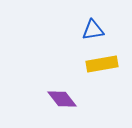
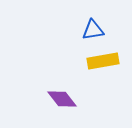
yellow rectangle: moved 1 px right, 3 px up
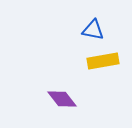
blue triangle: rotated 20 degrees clockwise
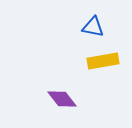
blue triangle: moved 3 px up
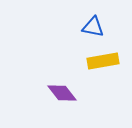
purple diamond: moved 6 px up
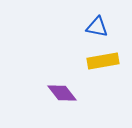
blue triangle: moved 4 px right
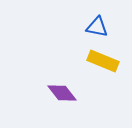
yellow rectangle: rotated 32 degrees clockwise
